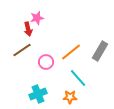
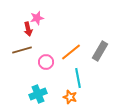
brown line: rotated 18 degrees clockwise
cyan line: rotated 30 degrees clockwise
orange star: rotated 16 degrees clockwise
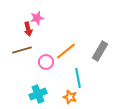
orange line: moved 5 px left, 1 px up
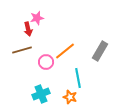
orange line: moved 1 px left
cyan cross: moved 3 px right
